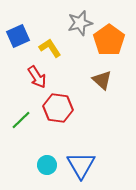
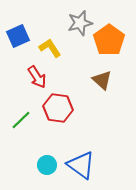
blue triangle: rotated 24 degrees counterclockwise
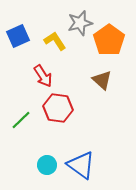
yellow L-shape: moved 5 px right, 7 px up
red arrow: moved 6 px right, 1 px up
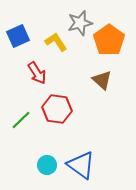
yellow L-shape: moved 1 px right, 1 px down
red arrow: moved 6 px left, 3 px up
red hexagon: moved 1 px left, 1 px down
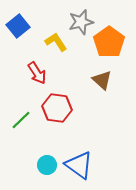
gray star: moved 1 px right, 1 px up
blue square: moved 10 px up; rotated 15 degrees counterclockwise
orange pentagon: moved 2 px down
red hexagon: moved 1 px up
blue triangle: moved 2 px left
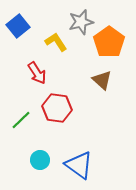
cyan circle: moved 7 px left, 5 px up
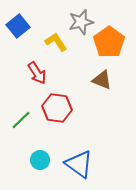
brown triangle: rotated 20 degrees counterclockwise
blue triangle: moved 1 px up
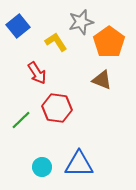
cyan circle: moved 2 px right, 7 px down
blue triangle: rotated 36 degrees counterclockwise
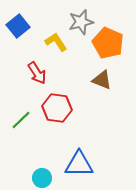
orange pentagon: moved 1 px left, 1 px down; rotated 12 degrees counterclockwise
cyan circle: moved 11 px down
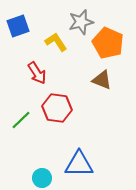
blue square: rotated 20 degrees clockwise
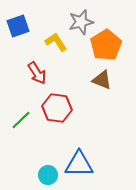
orange pentagon: moved 2 px left, 2 px down; rotated 16 degrees clockwise
cyan circle: moved 6 px right, 3 px up
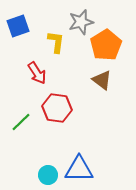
yellow L-shape: rotated 40 degrees clockwise
brown triangle: rotated 15 degrees clockwise
green line: moved 2 px down
blue triangle: moved 5 px down
